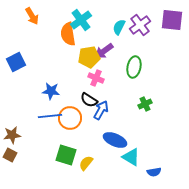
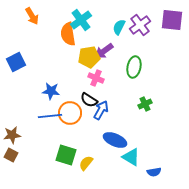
orange circle: moved 5 px up
brown square: moved 1 px right
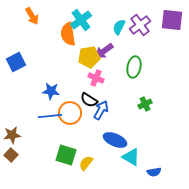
brown square: rotated 16 degrees clockwise
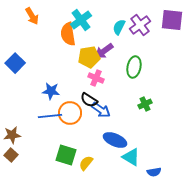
blue square: moved 1 px left, 1 px down; rotated 18 degrees counterclockwise
blue arrow: rotated 96 degrees clockwise
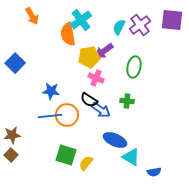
green cross: moved 18 px left, 3 px up; rotated 32 degrees clockwise
orange circle: moved 3 px left, 2 px down
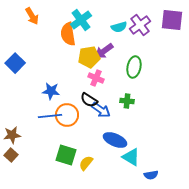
cyan semicircle: rotated 133 degrees counterclockwise
blue semicircle: moved 3 px left, 3 px down
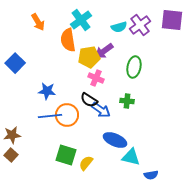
orange arrow: moved 6 px right, 6 px down
orange semicircle: moved 6 px down
blue star: moved 4 px left
cyan triangle: rotated 18 degrees counterclockwise
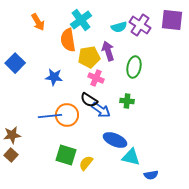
purple cross: rotated 20 degrees counterclockwise
purple arrow: moved 4 px right; rotated 108 degrees clockwise
blue star: moved 7 px right, 14 px up
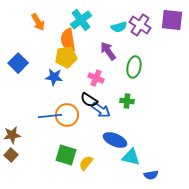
purple arrow: rotated 18 degrees counterclockwise
yellow pentagon: moved 23 px left
blue square: moved 3 px right
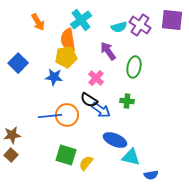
pink cross: rotated 21 degrees clockwise
